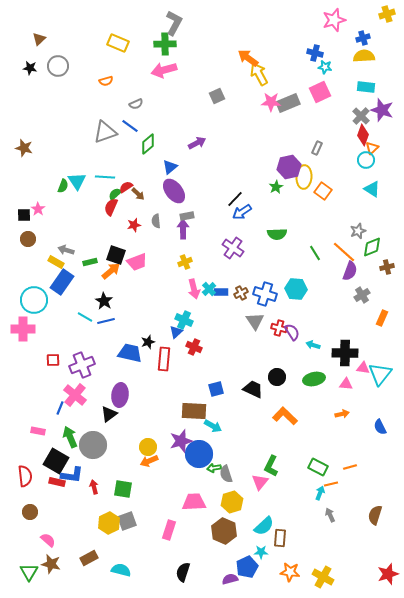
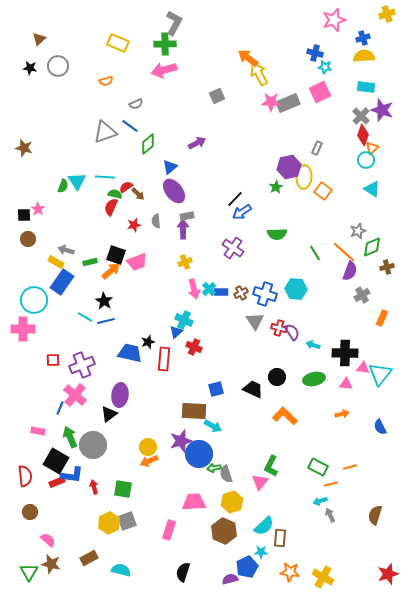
green semicircle at (115, 194): rotated 56 degrees clockwise
red rectangle at (57, 482): rotated 35 degrees counterclockwise
cyan arrow at (320, 493): moved 8 px down; rotated 128 degrees counterclockwise
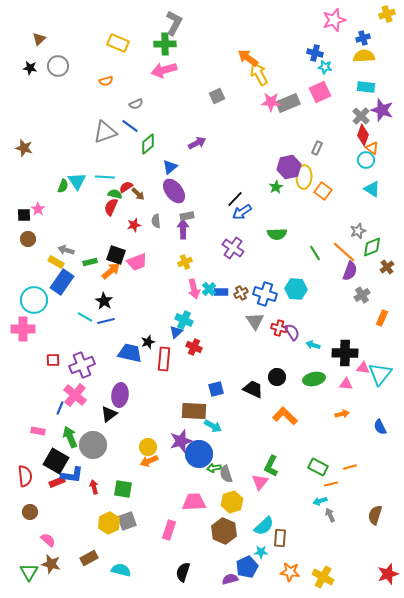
orange triangle at (372, 148): rotated 40 degrees counterclockwise
brown cross at (387, 267): rotated 24 degrees counterclockwise
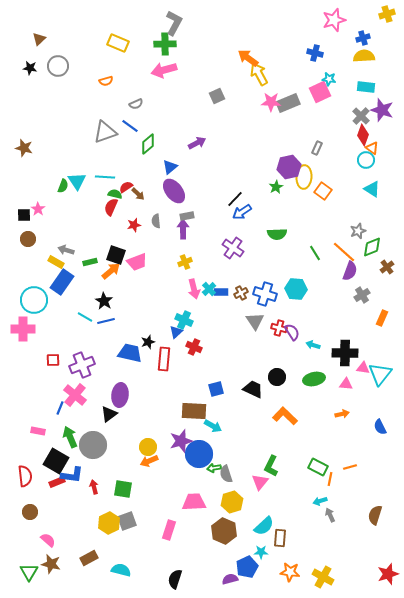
cyan star at (325, 67): moved 4 px right, 12 px down
orange line at (331, 484): moved 1 px left, 5 px up; rotated 64 degrees counterclockwise
black semicircle at (183, 572): moved 8 px left, 7 px down
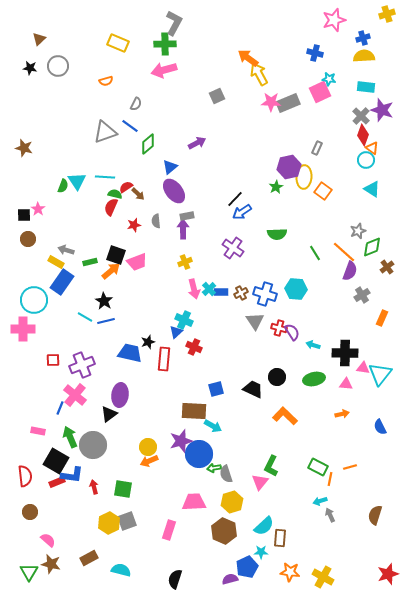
gray semicircle at (136, 104): rotated 40 degrees counterclockwise
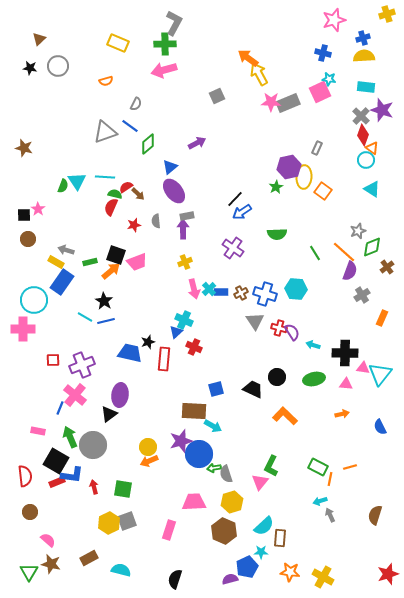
blue cross at (315, 53): moved 8 px right
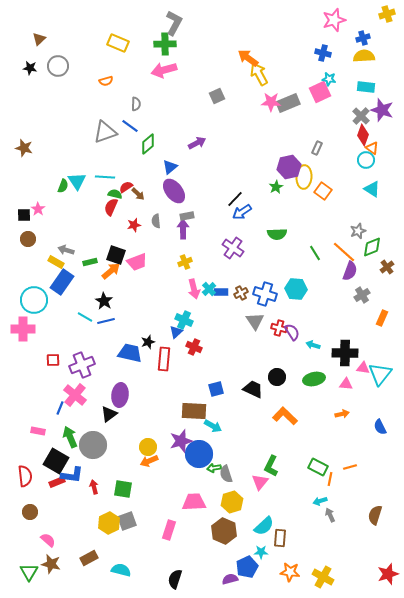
gray semicircle at (136, 104): rotated 24 degrees counterclockwise
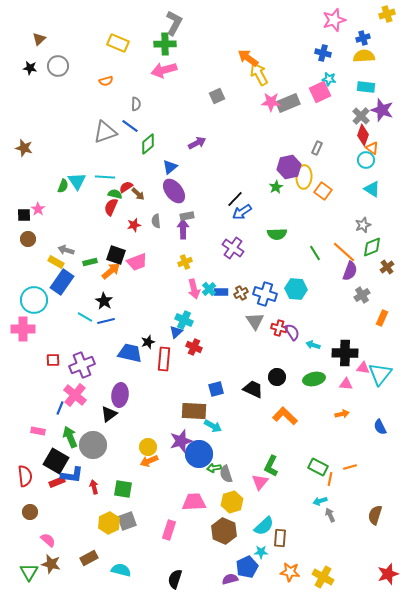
gray star at (358, 231): moved 5 px right, 6 px up
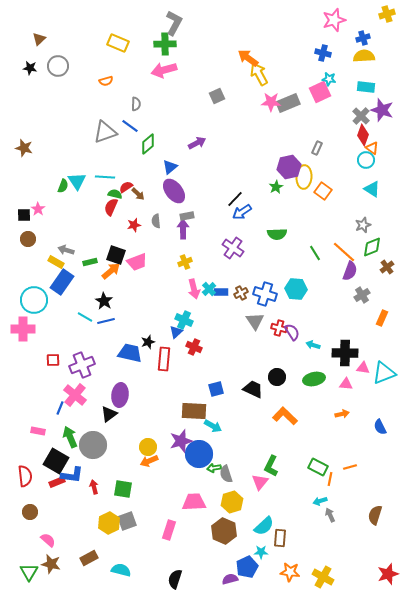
cyan triangle at (380, 374): moved 4 px right, 1 px up; rotated 30 degrees clockwise
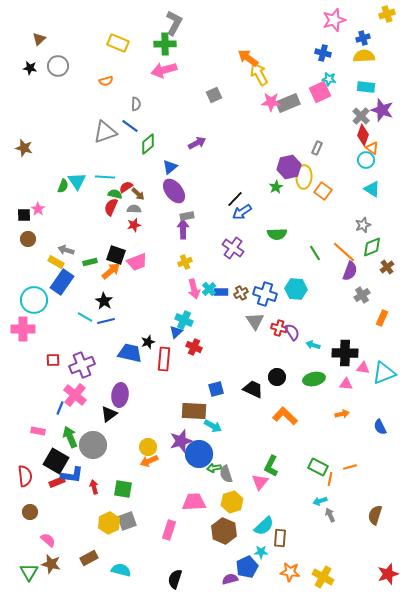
gray square at (217, 96): moved 3 px left, 1 px up
gray semicircle at (156, 221): moved 22 px left, 12 px up; rotated 96 degrees clockwise
